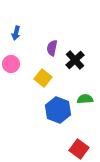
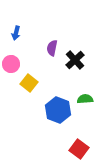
yellow square: moved 14 px left, 5 px down
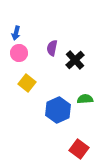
pink circle: moved 8 px right, 11 px up
yellow square: moved 2 px left
blue hexagon: rotated 15 degrees clockwise
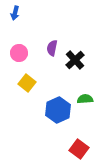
blue arrow: moved 1 px left, 20 px up
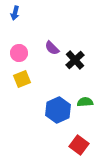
purple semicircle: rotated 56 degrees counterclockwise
yellow square: moved 5 px left, 4 px up; rotated 30 degrees clockwise
green semicircle: moved 3 px down
red square: moved 4 px up
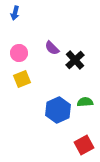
red square: moved 5 px right; rotated 24 degrees clockwise
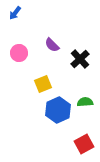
blue arrow: rotated 24 degrees clockwise
purple semicircle: moved 3 px up
black cross: moved 5 px right, 1 px up
yellow square: moved 21 px right, 5 px down
red square: moved 1 px up
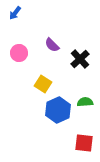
yellow square: rotated 36 degrees counterclockwise
red square: moved 1 px up; rotated 36 degrees clockwise
